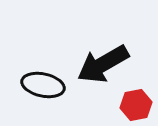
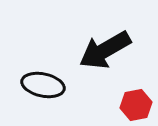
black arrow: moved 2 px right, 14 px up
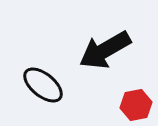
black ellipse: rotated 27 degrees clockwise
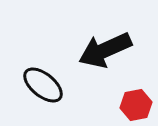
black arrow: rotated 6 degrees clockwise
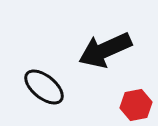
black ellipse: moved 1 px right, 2 px down
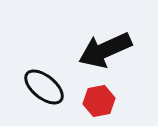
red hexagon: moved 37 px left, 4 px up
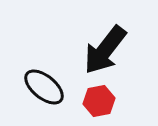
black arrow: rotated 28 degrees counterclockwise
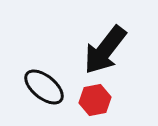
red hexagon: moved 4 px left, 1 px up
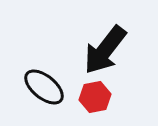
red hexagon: moved 3 px up
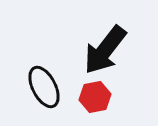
black ellipse: rotated 24 degrees clockwise
